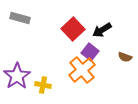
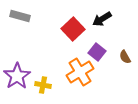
gray rectangle: moved 2 px up
black arrow: moved 11 px up
purple square: moved 7 px right
brown semicircle: rotated 40 degrees clockwise
orange cross: moved 2 px left, 2 px down; rotated 8 degrees clockwise
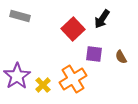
black arrow: rotated 24 degrees counterclockwise
purple square: moved 3 px left, 2 px down; rotated 30 degrees counterclockwise
brown semicircle: moved 4 px left
orange cross: moved 7 px left, 7 px down
yellow cross: rotated 35 degrees clockwise
